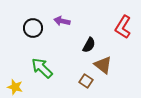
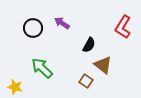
purple arrow: moved 2 px down; rotated 21 degrees clockwise
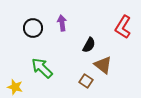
purple arrow: rotated 49 degrees clockwise
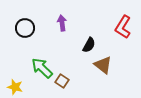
black circle: moved 8 px left
brown square: moved 24 px left
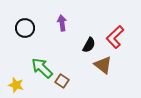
red L-shape: moved 8 px left, 10 px down; rotated 15 degrees clockwise
yellow star: moved 1 px right, 2 px up
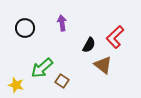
green arrow: rotated 85 degrees counterclockwise
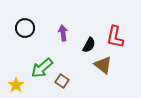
purple arrow: moved 1 px right, 10 px down
red L-shape: rotated 35 degrees counterclockwise
yellow star: rotated 21 degrees clockwise
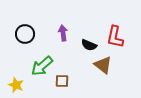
black circle: moved 6 px down
black semicircle: rotated 84 degrees clockwise
green arrow: moved 2 px up
brown square: rotated 32 degrees counterclockwise
yellow star: rotated 14 degrees counterclockwise
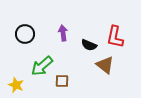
brown triangle: moved 2 px right
